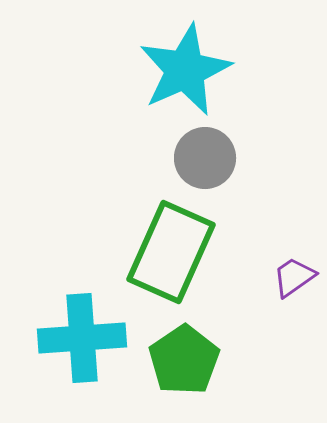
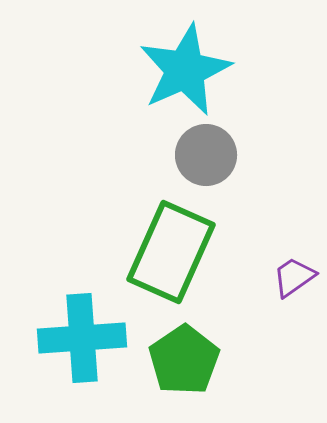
gray circle: moved 1 px right, 3 px up
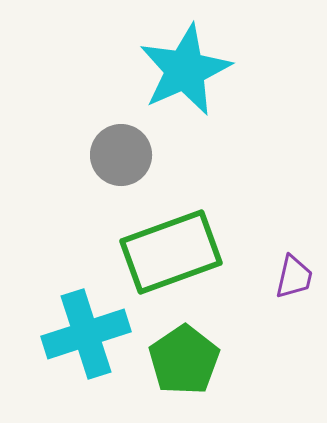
gray circle: moved 85 px left
green rectangle: rotated 46 degrees clockwise
purple trapezoid: rotated 138 degrees clockwise
cyan cross: moved 4 px right, 4 px up; rotated 14 degrees counterclockwise
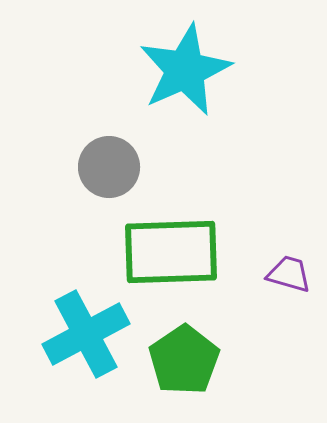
gray circle: moved 12 px left, 12 px down
green rectangle: rotated 18 degrees clockwise
purple trapezoid: moved 5 px left, 3 px up; rotated 87 degrees counterclockwise
cyan cross: rotated 10 degrees counterclockwise
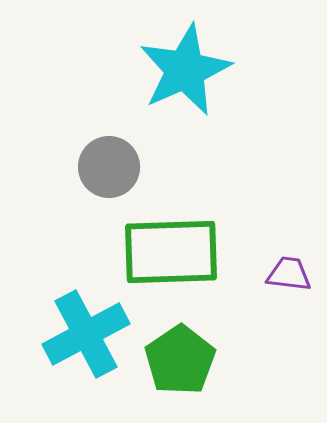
purple trapezoid: rotated 9 degrees counterclockwise
green pentagon: moved 4 px left
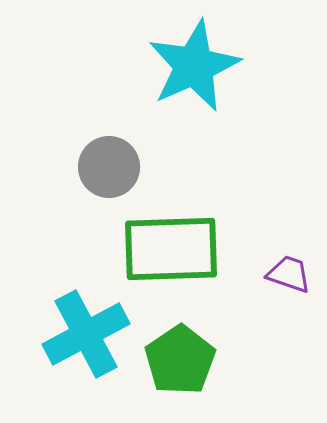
cyan star: moved 9 px right, 4 px up
green rectangle: moved 3 px up
purple trapezoid: rotated 12 degrees clockwise
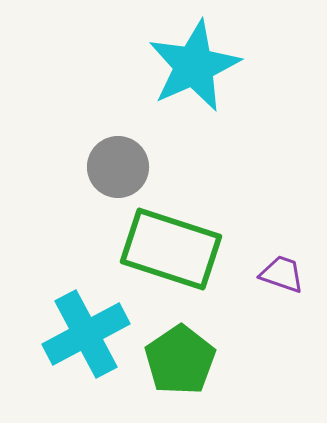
gray circle: moved 9 px right
green rectangle: rotated 20 degrees clockwise
purple trapezoid: moved 7 px left
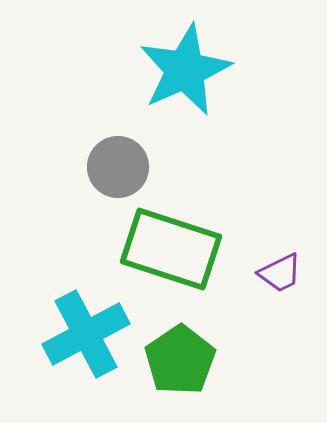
cyan star: moved 9 px left, 4 px down
purple trapezoid: moved 2 px left, 1 px up; rotated 135 degrees clockwise
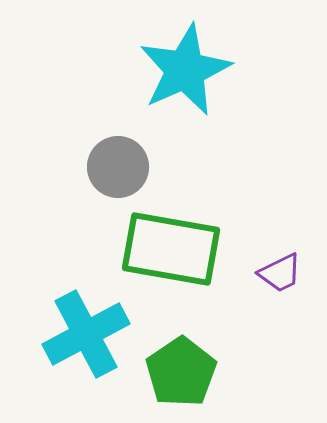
green rectangle: rotated 8 degrees counterclockwise
green pentagon: moved 1 px right, 12 px down
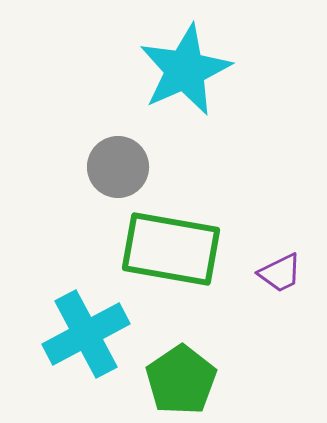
green pentagon: moved 8 px down
